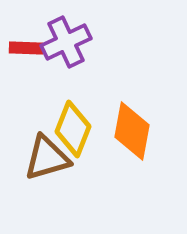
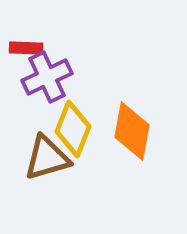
purple cross: moved 19 px left, 35 px down
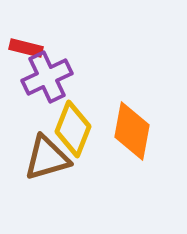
red rectangle: rotated 12 degrees clockwise
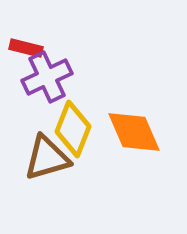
orange diamond: moved 2 px right, 1 px down; rotated 34 degrees counterclockwise
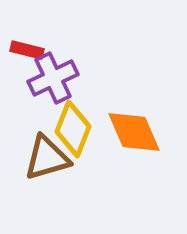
red rectangle: moved 1 px right, 2 px down
purple cross: moved 6 px right, 1 px down
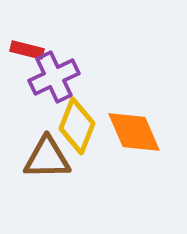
purple cross: moved 1 px right, 1 px up
yellow diamond: moved 4 px right, 3 px up
brown triangle: rotated 15 degrees clockwise
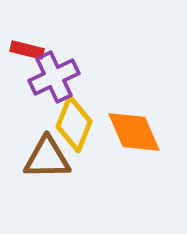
yellow diamond: moved 3 px left, 2 px up
